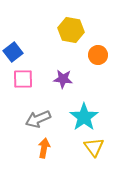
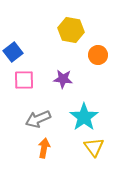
pink square: moved 1 px right, 1 px down
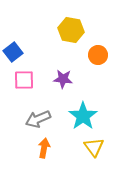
cyan star: moved 1 px left, 1 px up
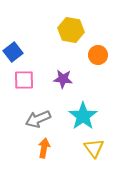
yellow triangle: moved 1 px down
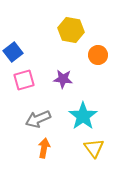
pink square: rotated 15 degrees counterclockwise
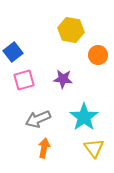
cyan star: moved 1 px right, 1 px down
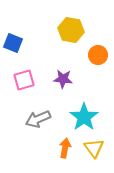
blue square: moved 9 px up; rotated 30 degrees counterclockwise
orange arrow: moved 21 px right
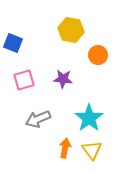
cyan star: moved 5 px right, 1 px down
yellow triangle: moved 2 px left, 2 px down
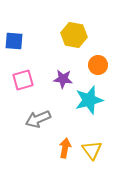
yellow hexagon: moved 3 px right, 5 px down
blue square: moved 1 px right, 2 px up; rotated 18 degrees counterclockwise
orange circle: moved 10 px down
pink square: moved 1 px left
cyan star: moved 18 px up; rotated 20 degrees clockwise
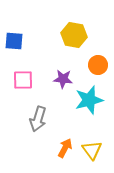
pink square: rotated 15 degrees clockwise
gray arrow: rotated 50 degrees counterclockwise
orange arrow: rotated 18 degrees clockwise
